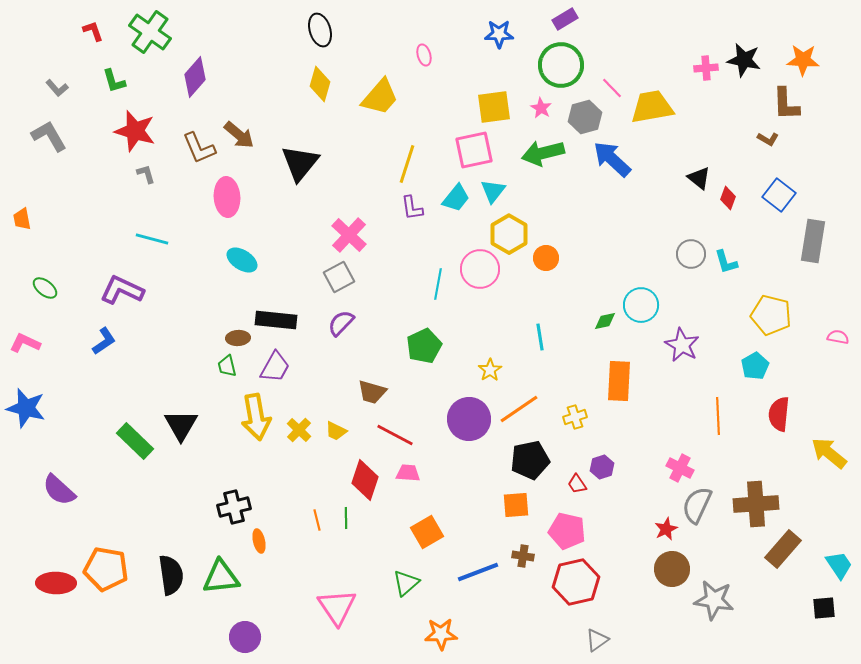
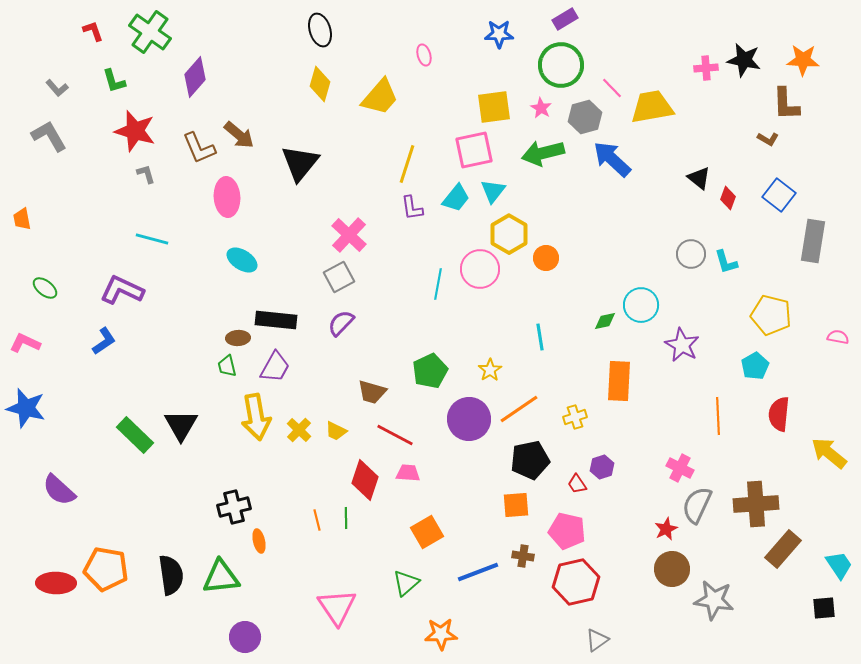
green pentagon at (424, 346): moved 6 px right, 25 px down
green rectangle at (135, 441): moved 6 px up
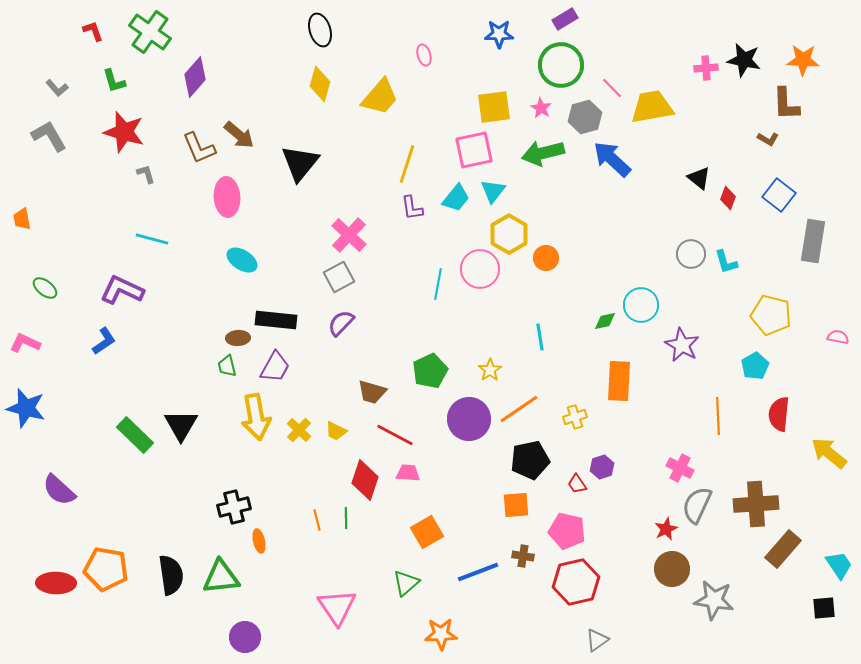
red star at (135, 131): moved 11 px left, 1 px down
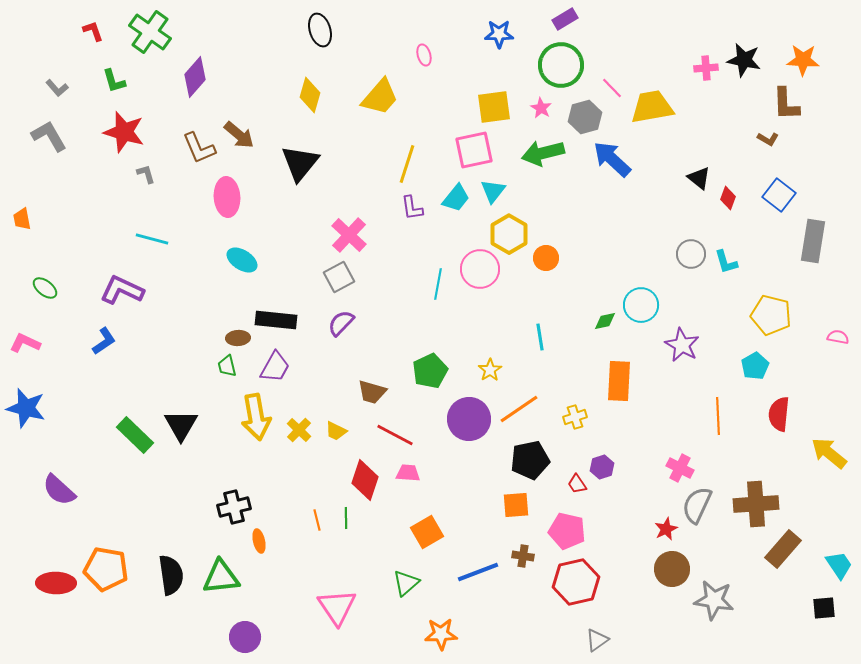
yellow diamond at (320, 84): moved 10 px left, 11 px down
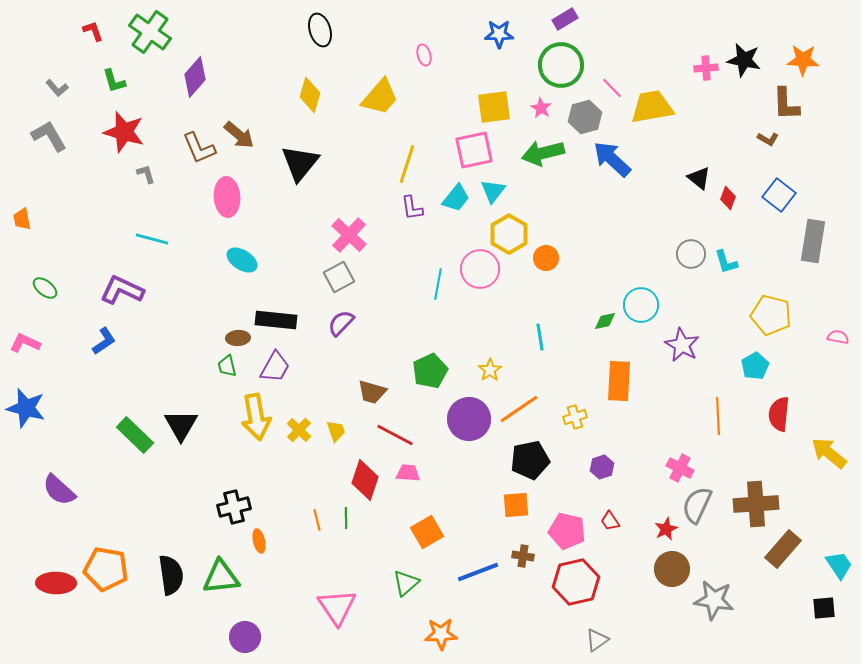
yellow trapezoid at (336, 431): rotated 135 degrees counterclockwise
red trapezoid at (577, 484): moved 33 px right, 37 px down
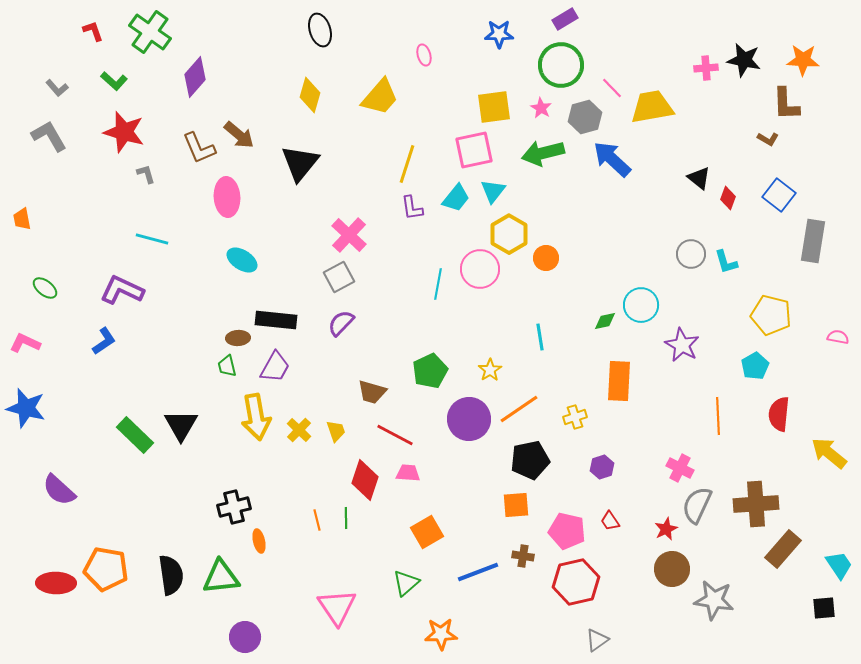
green L-shape at (114, 81): rotated 32 degrees counterclockwise
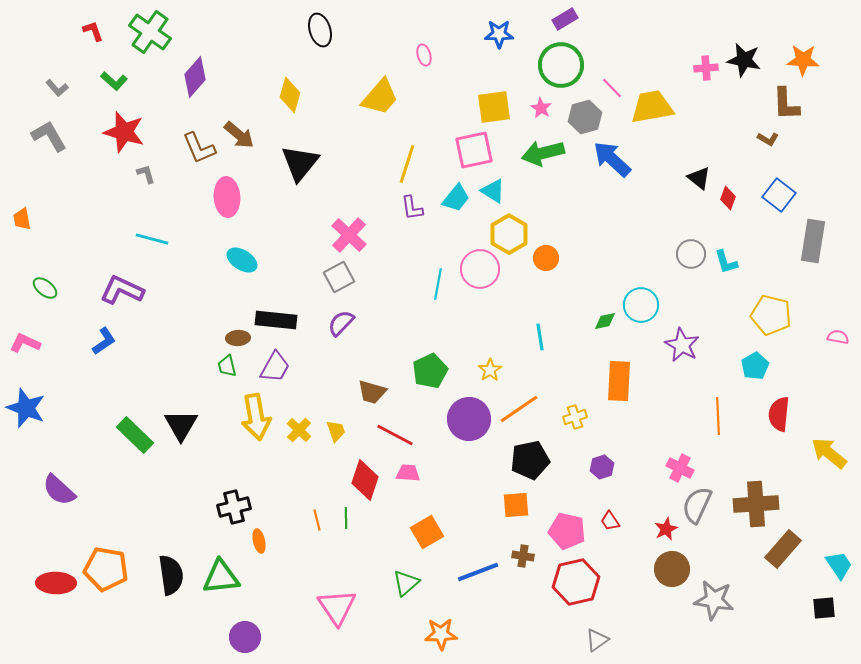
yellow diamond at (310, 95): moved 20 px left
cyan triangle at (493, 191): rotated 36 degrees counterclockwise
blue star at (26, 408): rotated 6 degrees clockwise
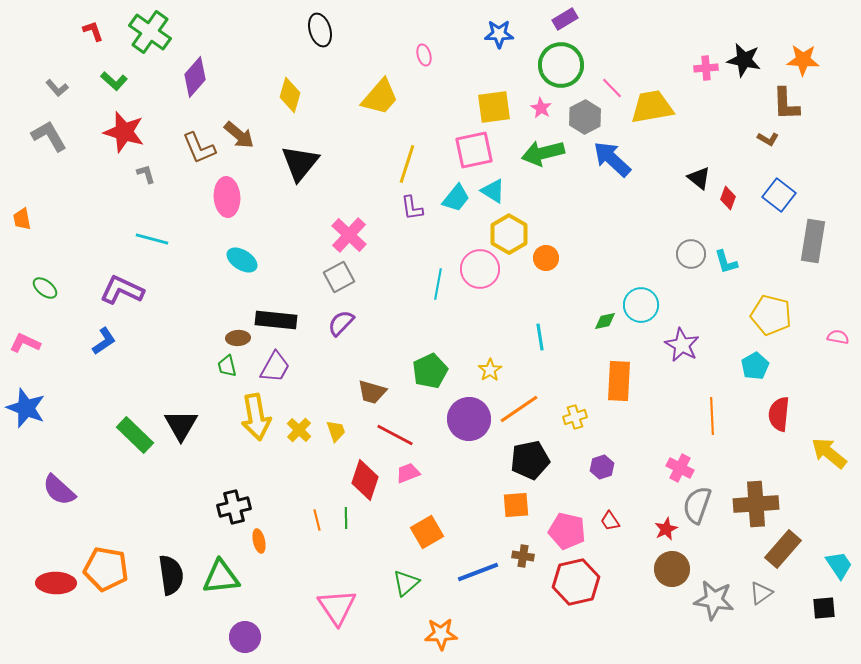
gray hexagon at (585, 117): rotated 12 degrees counterclockwise
orange line at (718, 416): moved 6 px left
pink trapezoid at (408, 473): rotated 25 degrees counterclockwise
gray semicircle at (697, 505): rotated 6 degrees counterclockwise
gray triangle at (597, 640): moved 164 px right, 47 px up
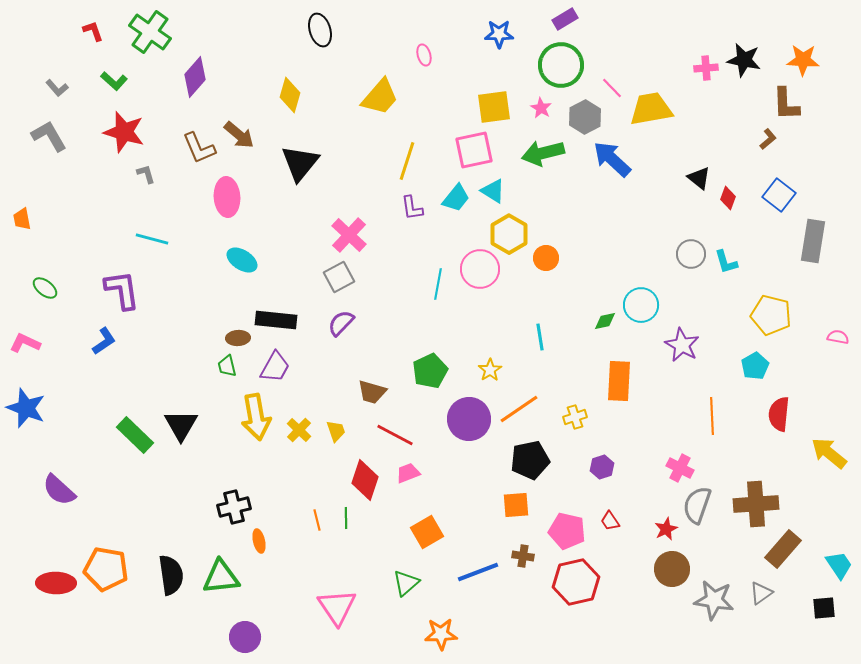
yellow trapezoid at (652, 107): moved 1 px left, 2 px down
brown L-shape at (768, 139): rotated 70 degrees counterclockwise
yellow line at (407, 164): moved 3 px up
purple L-shape at (122, 290): rotated 57 degrees clockwise
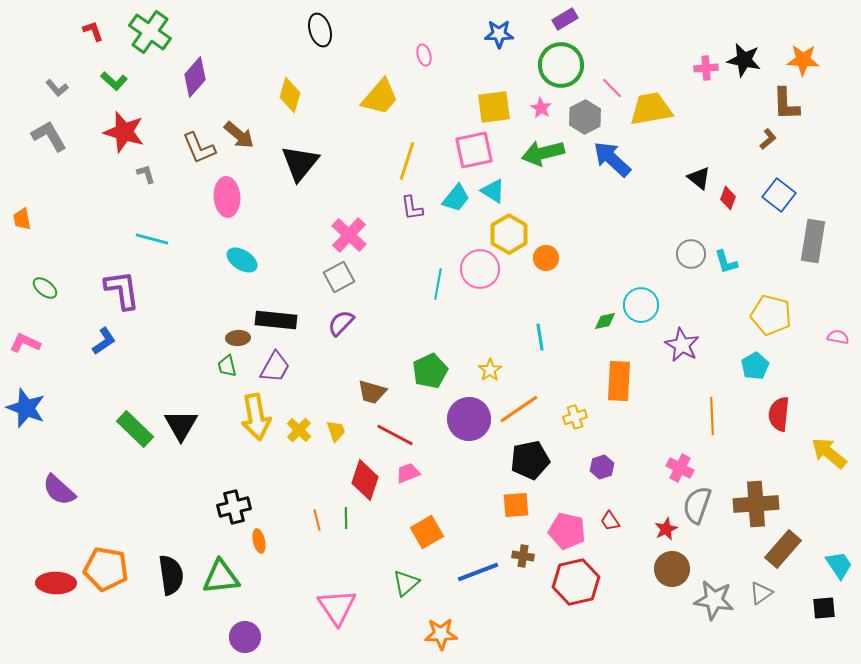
green rectangle at (135, 435): moved 6 px up
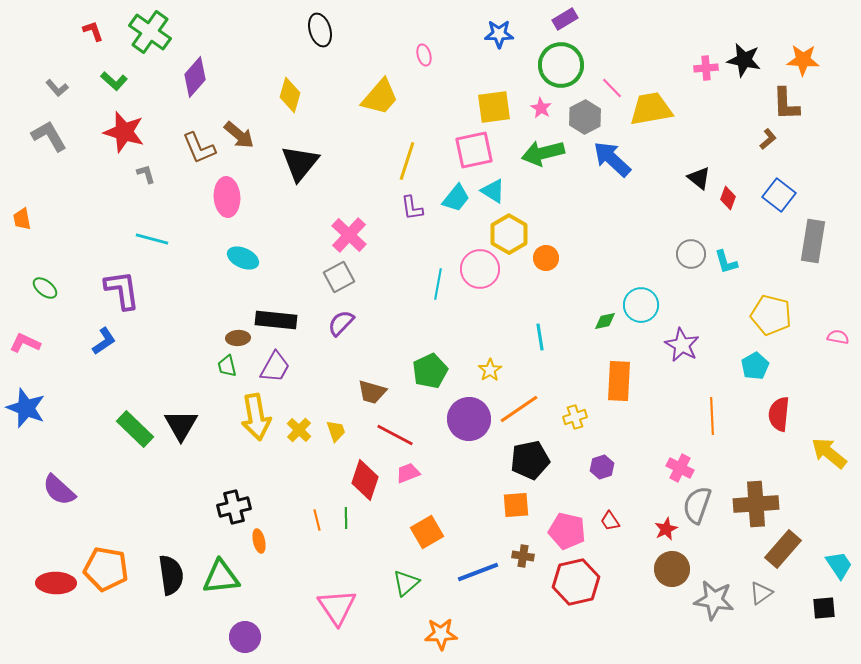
cyan ellipse at (242, 260): moved 1 px right, 2 px up; rotated 8 degrees counterclockwise
